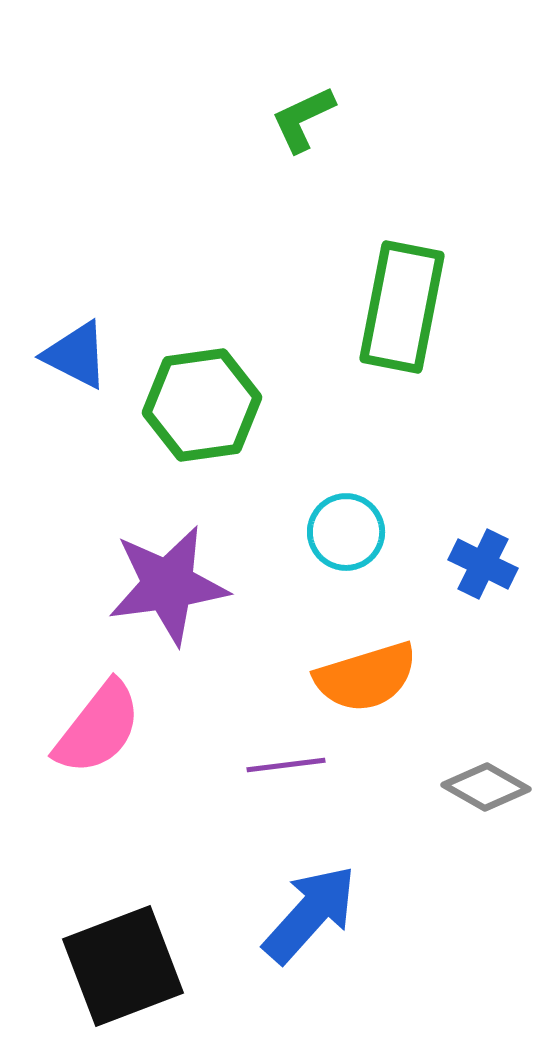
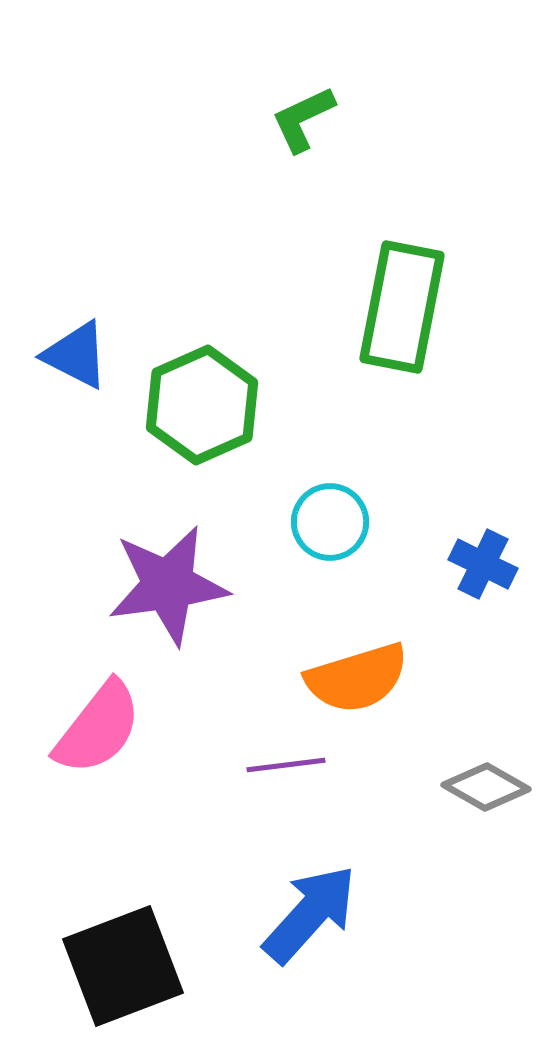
green hexagon: rotated 16 degrees counterclockwise
cyan circle: moved 16 px left, 10 px up
orange semicircle: moved 9 px left, 1 px down
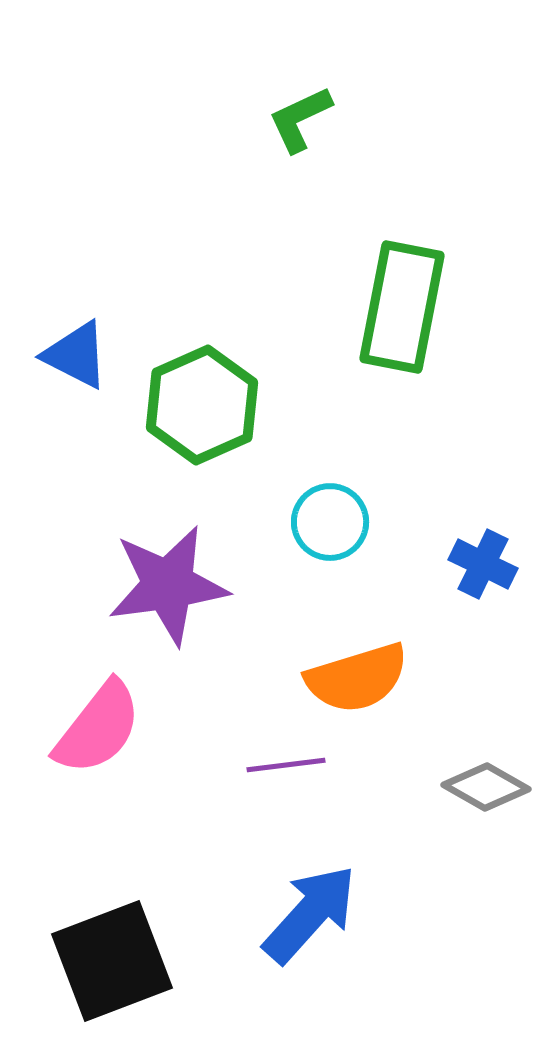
green L-shape: moved 3 px left
black square: moved 11 px left, 5 px up
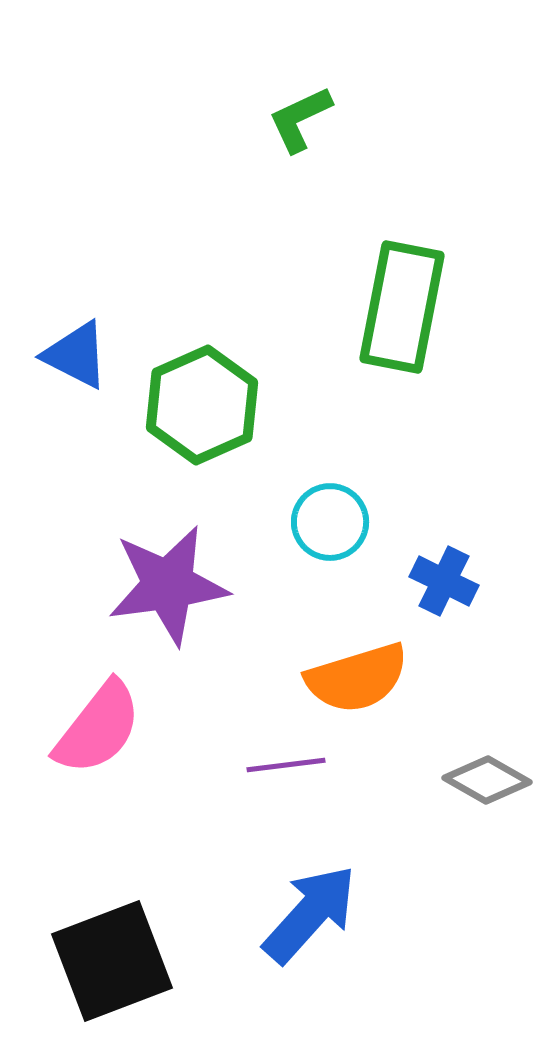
blue cross: moved 39 px left, 17 px down
gray diamond: moved 1 px right, 7 px up
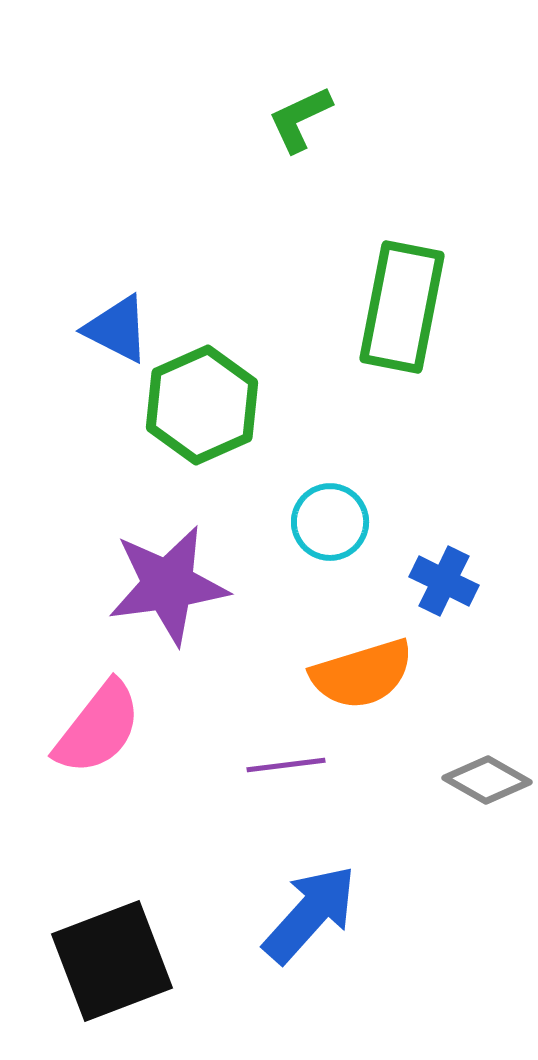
blue triangle: moved 41 px right, 26 px up
orange semicircle: moved 5 px right, 4 px up
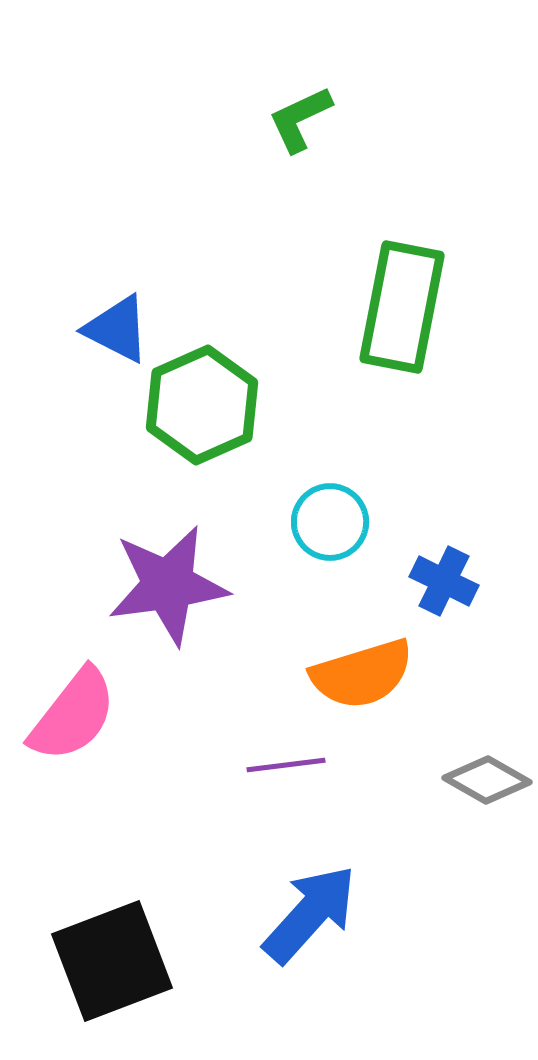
pink semicircle: moved 25 px left, 13 px up
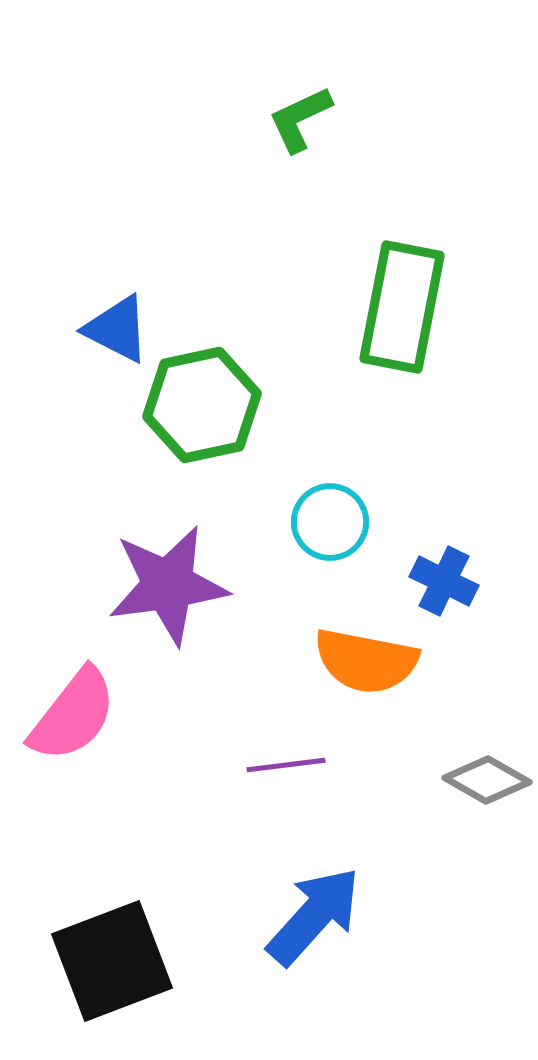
green hexagon: rotated 12 degrees clockwise
orange semicircle: moved 4 px right, 13 px up; rotated 28 degrees clockwise
blue arrow: moved 4 px right, 2 px down
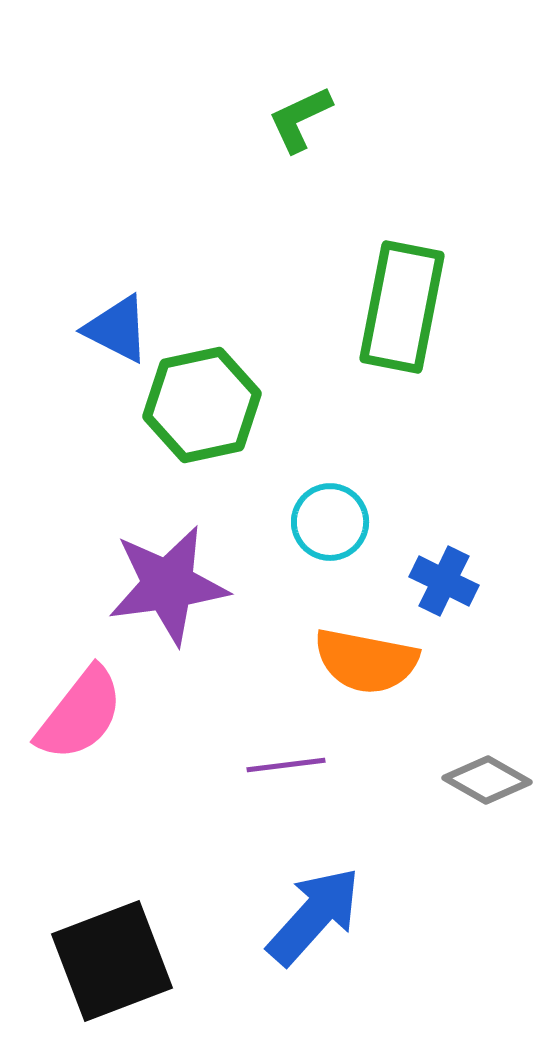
pink semicircle: moved 7 px right, 1 px up
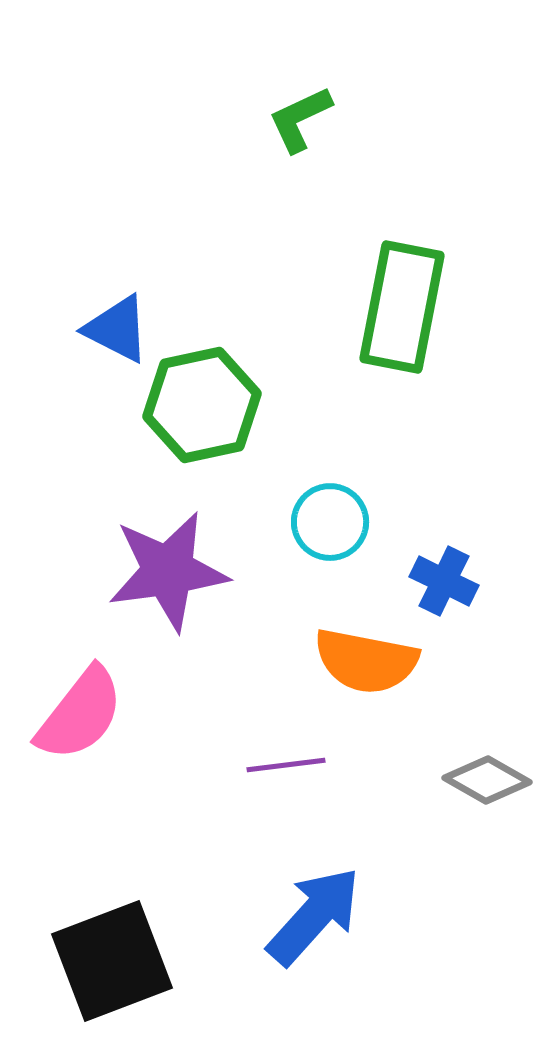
purple star: moved 14 px up
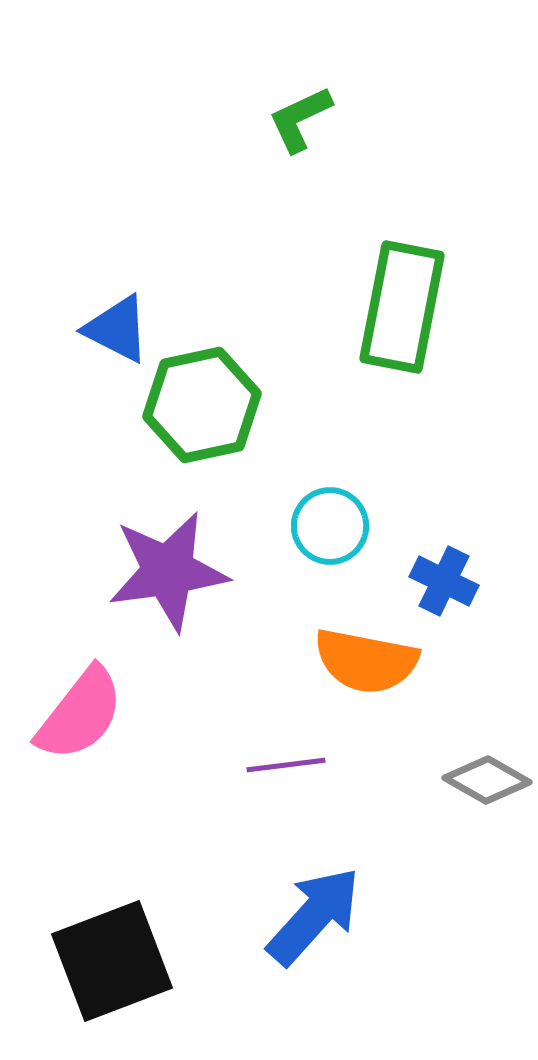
cyan circle: moved 4 px down
